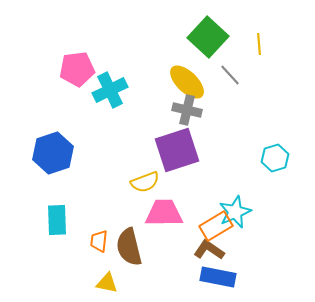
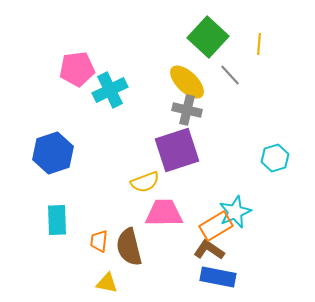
yellow line: rotated 10 degrees clockwise
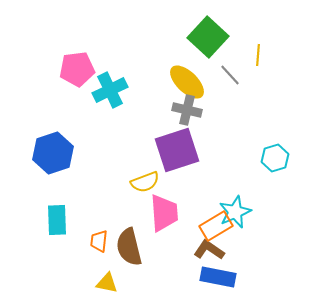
yellow line: moved 1 px left, 11 px down
pink trapezoid: rotated 87 degrees clockwise
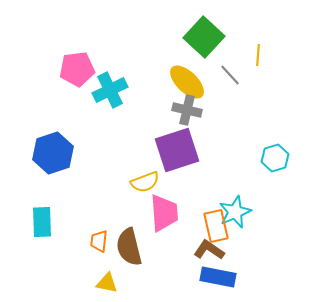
green square: moved 4 px left
cyan rectangle: moved 15 px left, 2 px down
orange rectangle: rotated 72 degrees counterclockwise
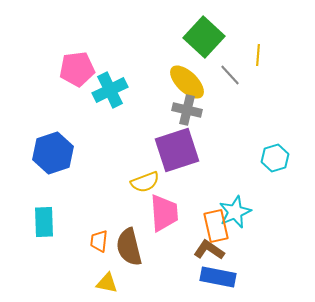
cyan rectangle: moved 2 px right
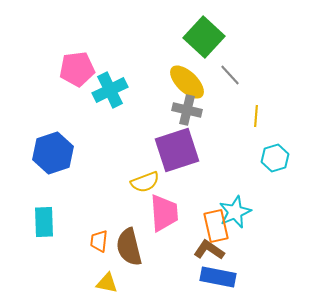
yellow line: moved 2 px left, 61 px down
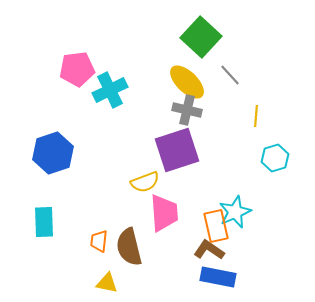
green square: moved 3 px left
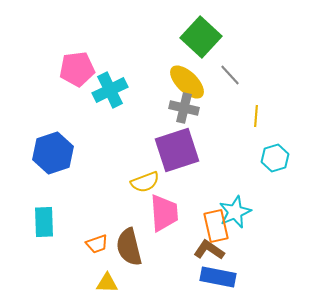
gray cross: moved 3 px left, 2 px up
orange trapezoid: moved 2 px left, 3 px down; rotated 115 degrees counterclockwise
yellow triangle: rotated 10 degrees counterclockwise
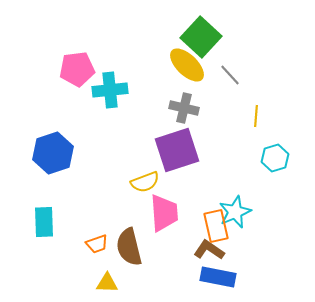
yellow ellipse: moved 17 px up
cyan cross: rotated 20 degrees clockwise
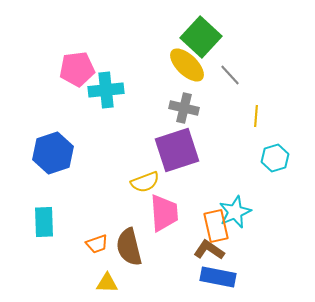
cyan cross: moved 4 px left
